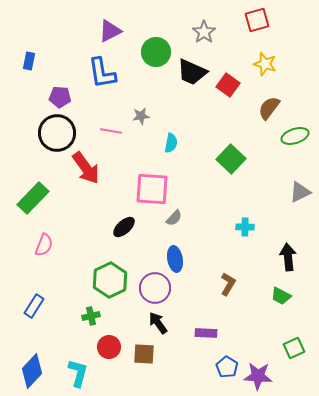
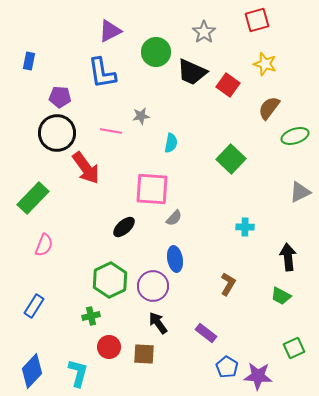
purple circle at (155, 288): moved 2 px left, 2 px up
purple rectangle at (206, 333): rotated 35 degrees clockwise
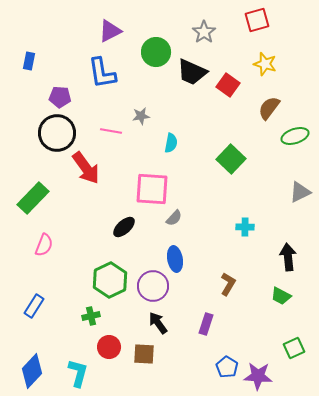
purple rectangle at (206, 333): moved 9 px up; rotated 70 degrees clockwise
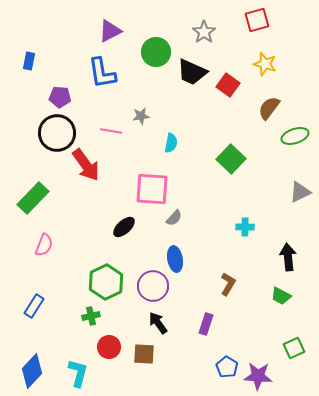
red arrow at (86, 168): moved 3 px up
green hexagon at (110, 280): moved 4 px left, 2 px down
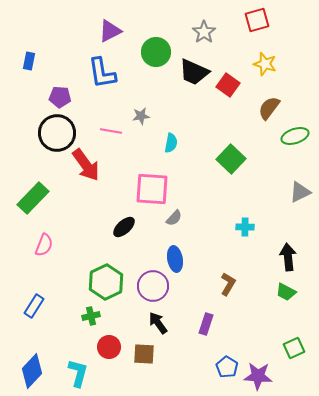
black trapezoid at (192, 72): moved 2 px right
green trapezoid at (281, 296): moved 5 px right, 4 px up
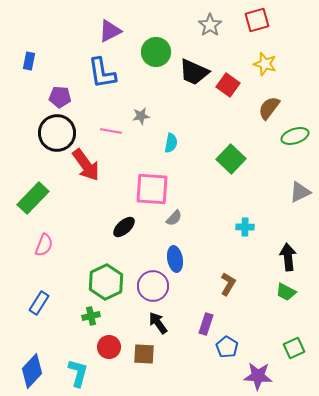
gray star at (204, 32): moved 6 px right, 7 px up
blue rectangle at (34, 306): moved 5 px right, 3 px up
blue pentagon at (227, 367): moved 20 px up
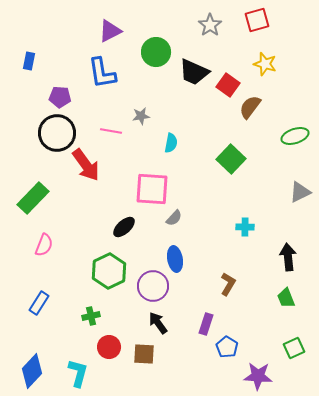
brown semicircle at (269, 108): moved 19 px left, 1 px up
green hexagon at (106, 282): moved 3 px right, 11 px up
green trapezoid at (286, 292): moved 6 px down; rotated 40 degrees clockwise
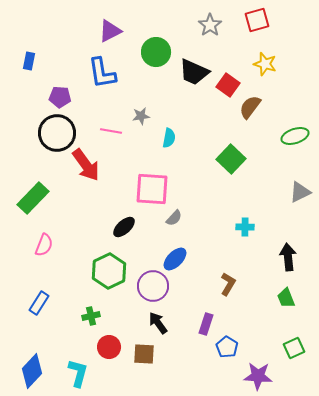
cyan semicircle at (171, 143): moved 2 px left, 5 px up
blue ellipse at (175, 259): rotated 55 degrees clockwise
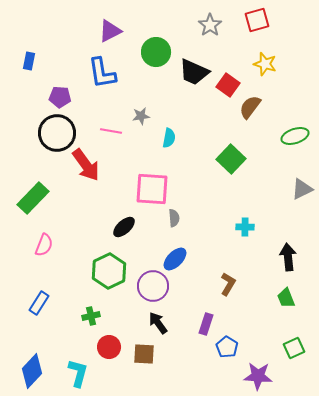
gray triangle at (300, 192): moved 2 px right, 3 px up
gray semicircle at (174, 218): rotated 48 degrees counterclockwise
